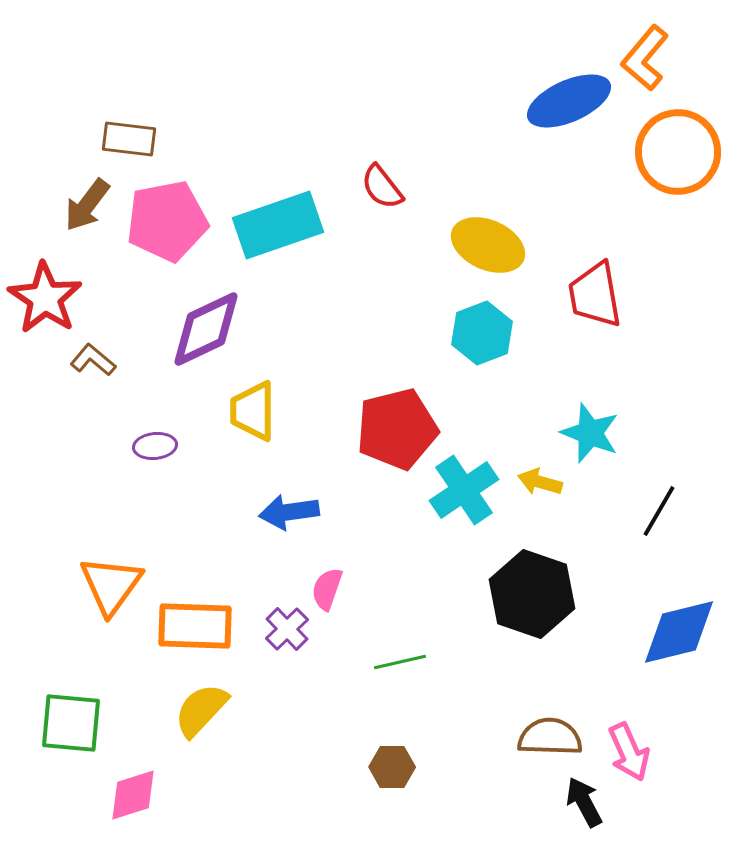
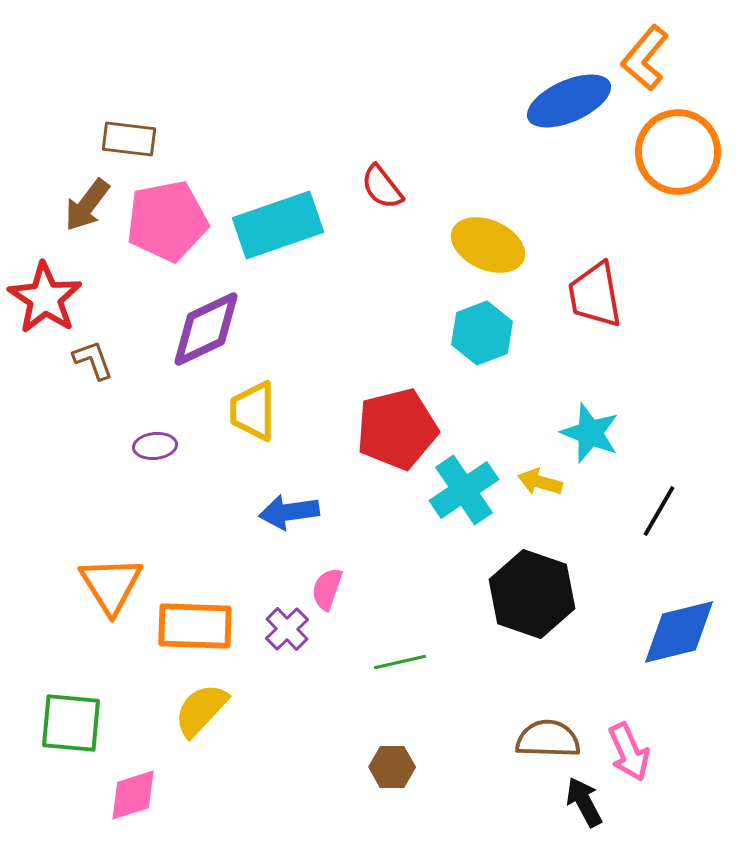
brown L-shape: rotated 30 degrees clockwise
orange triangle: rotated 8 degrees counterclockwise
brown semicircle: moved 2 px left, 2 px down
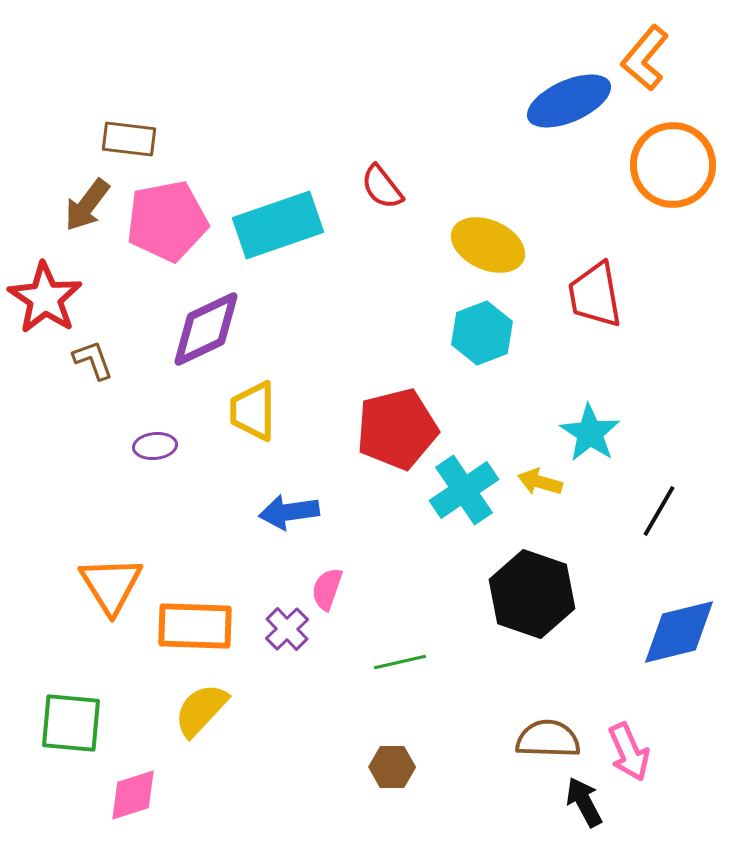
orange circle: moved 5 px left, 13 px down
cyan star: rotated 12 degrees clockwise
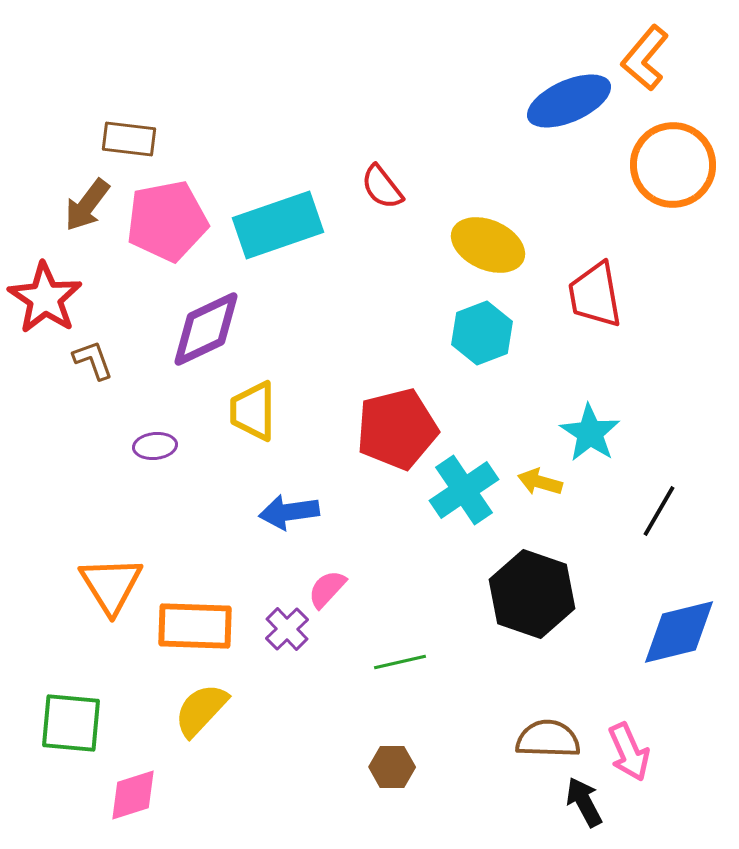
pink semicircle: rotated 24 degrees clockwise
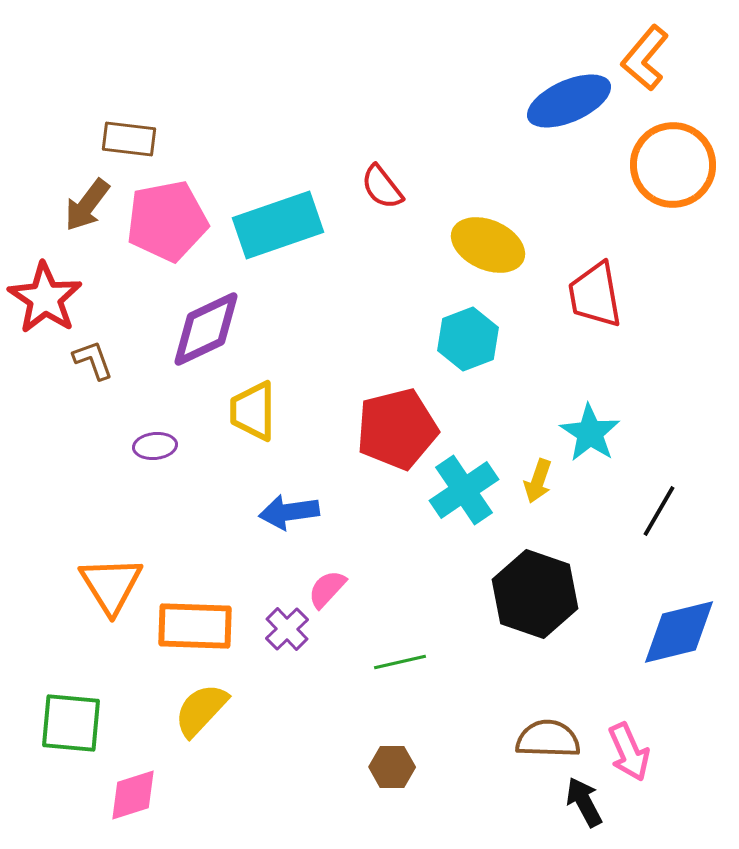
cyan hexagon: moved 14 px left, 6 px down
yellow arrow: moved 2 px left, 1 px up; rotated 87 degrees counterclockwise
black hexagon: moved 3 px right
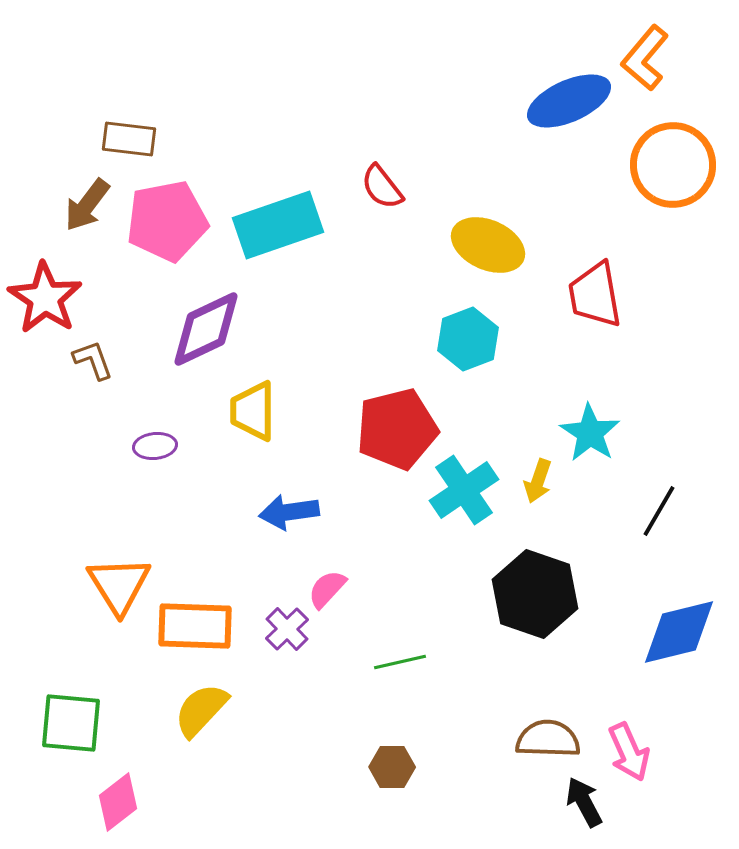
orange triangle: moved 8 px right
pink diamond: moved 15 px left, 7 px down; rotated 20 degrees counterclockwise
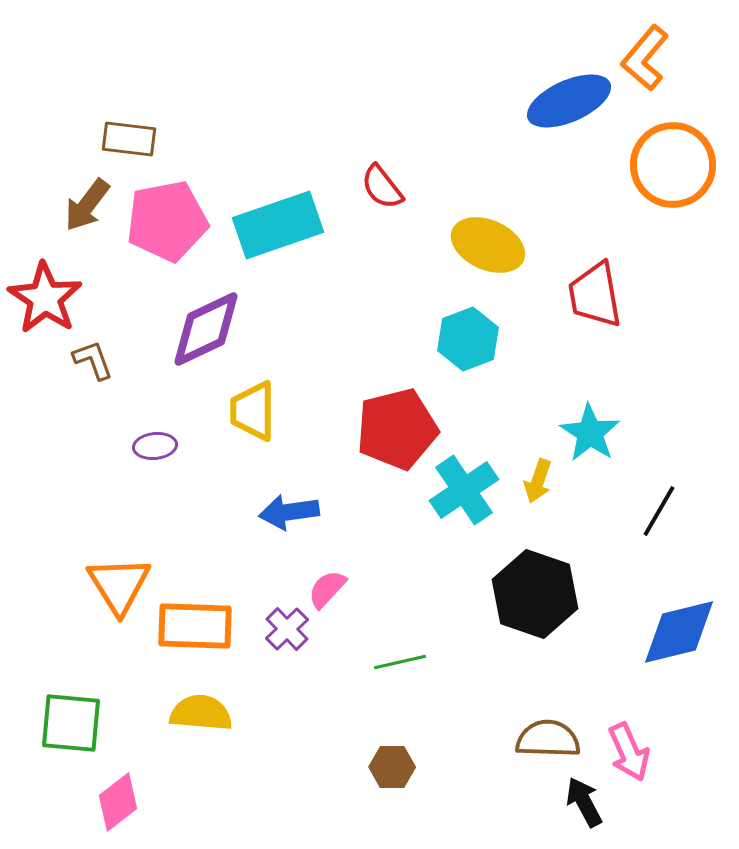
yellow semicircle: moved 3 px down; rotated 52 degrees clockwise
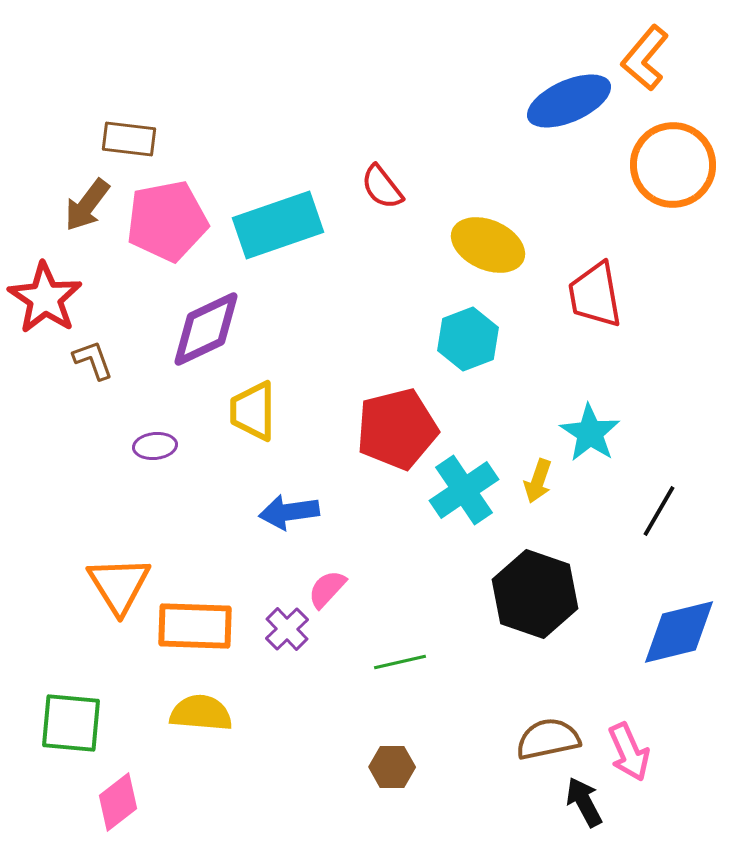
brown semicircle: rotated 14 degrees counterclockwise
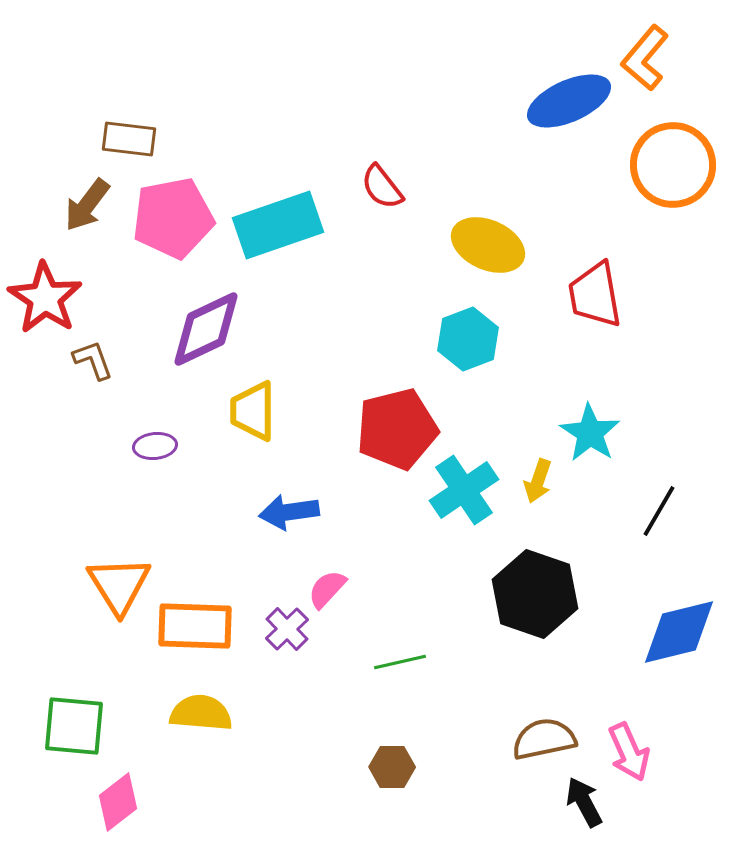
pink pentagon: moved 6 px right, 3 px up
green square: moved 3 px right, 3 px down
brown semicircle: moved 4 px left
